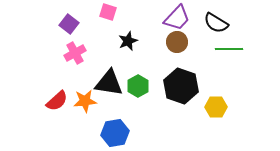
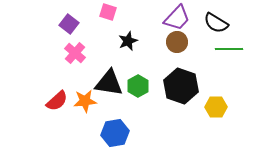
pink cross: rotated 20 degrees counterclockwise
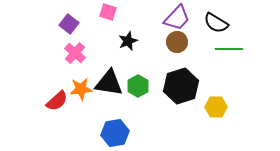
black hexagon: rotated 24 degrees clockwise
orange star: moved 4 px left, 12 px up
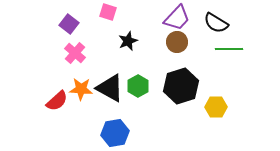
black triangle: moved 1 px right, 5 px down; rotated 20 degrees clockwise
orange star: rotated 10 degrees clockwise
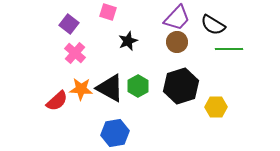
black semicircle: moved 3 px left, 2 px down
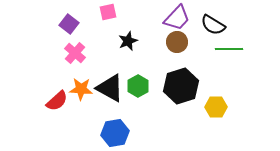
pink square: rotated 30 degrees counterclockwise
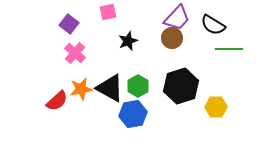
brown circle: moved 5 px left, 4 px up
orange star: rotated 15 degrees counterclockwise
blue hexagon: moved 18 px right, 19 px up
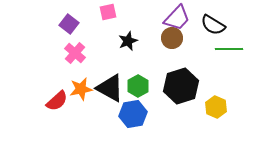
yellow hexagon: rotated 25 degrees clockwise
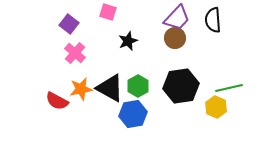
pink square: rotated 30 degrees clockwise
black semicircle: moved 5 px up; rotated 55 degrees clockwise
brown circle: moved 3 px right
green line: moved 39 px down; rotated 12 degrees counterclockwise
black hexagon: rotated 8 degrees clockwise
red semicircle: rotated 70 degrees clockwise
